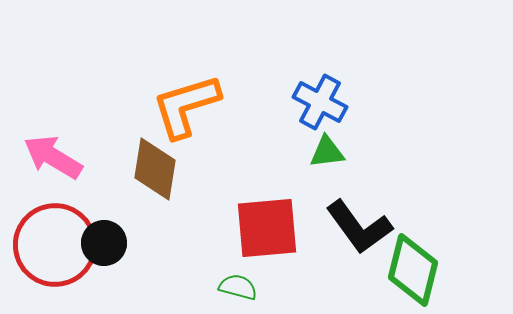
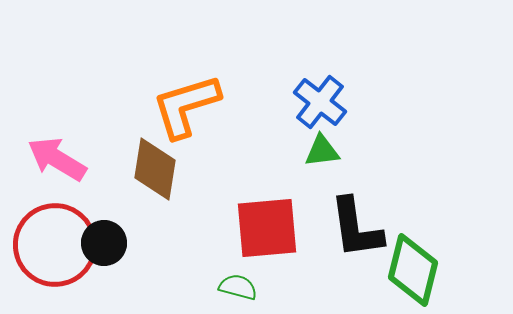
blue cross: rotated 10 degrees clockwise
green triangle: moved 5 px left, 1 px up
pink arrow: moved 4 px right, 2 px down
black L-shape: moved 3 px left, 1 px down; rotated 28 degrees clockwise
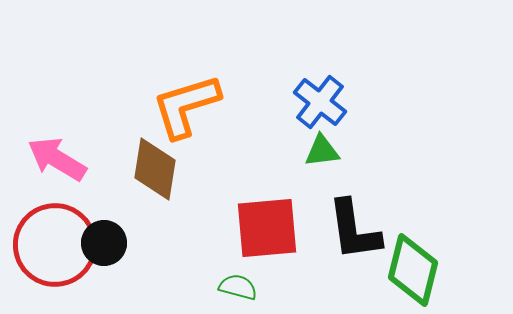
black L-shape: moved 2 px left, 2 px down
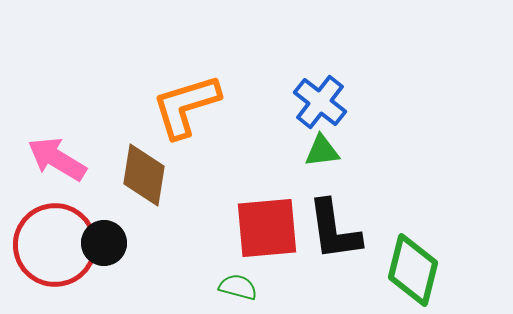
brown diamond: moved 11 px left, 6 px down
black L-shape: moved 20 px left
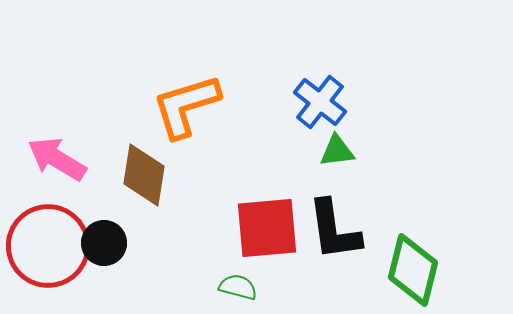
green triangle: moved 15 px right
red circle: moved 7 px left, 1 px down
